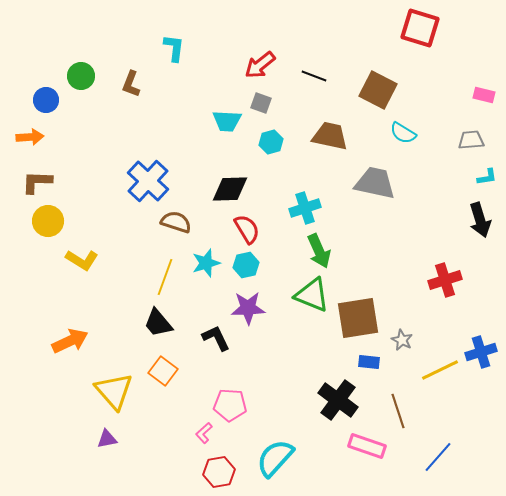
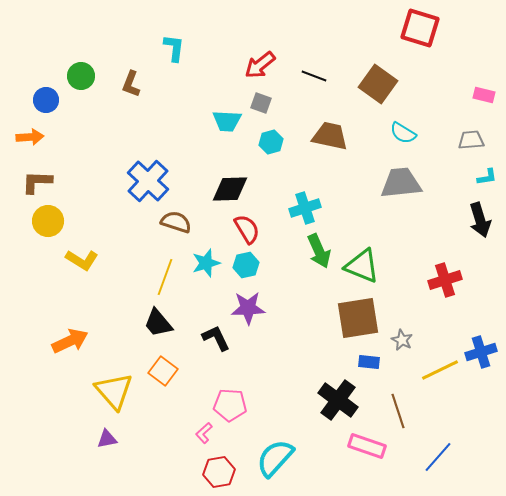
brown square at (378, 90): moved 6 px up; rotated 9 degrees clockwise
gray trapezoid at (375, 183): moved 26 px right; rotated 18 degrees counterclockwise
green triangle at (312, 295): moved 50 px right, 29 px up
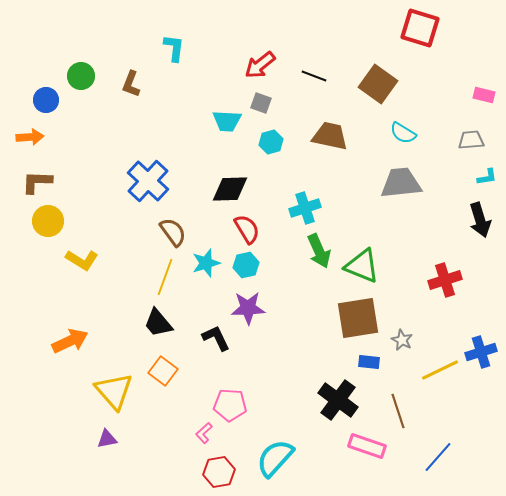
brown semicircle at (176, 222): moved 3 px left, 10 px down; rotated 36 degrees clockwise
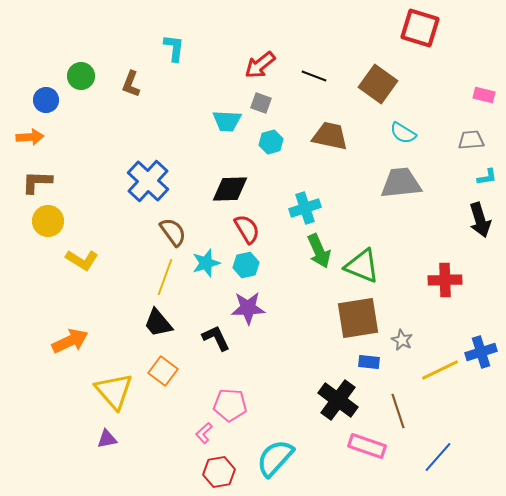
red cross at (445, 280): rotated 16 degrees clockwise
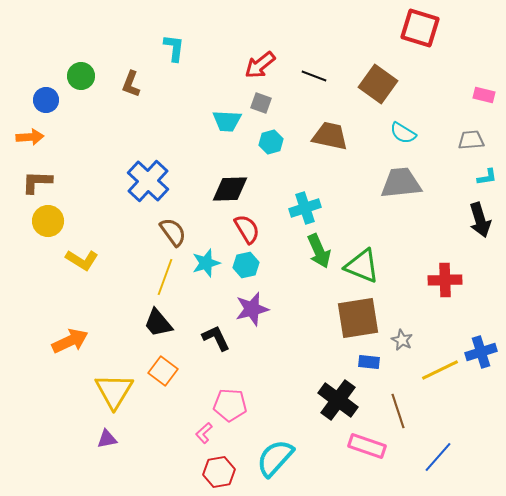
purple star at (248, 308): moved 4 px right, 1 px down; rotated 12 degrees counterclockwise
yellow triangle at (114, 391): rotated 12 degrees clockwise
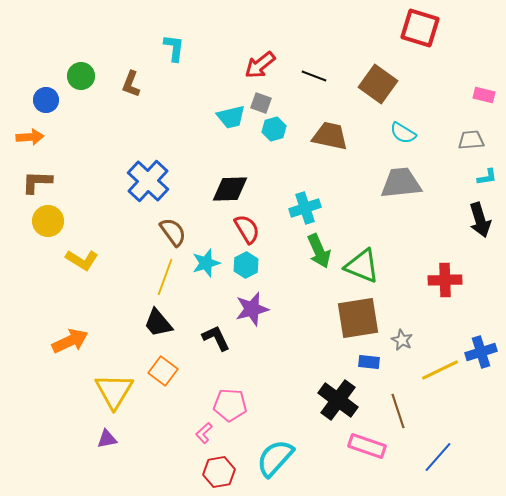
cyan trapezoid at (227, 121): moved 4 px right, 4 px up; rotated 16 degrees counterclockwise
cyan hexagon at (271, 142): moved 3 px right, 13 px up
cyan hexagon at (246, 265): rotated 15 degrees counterclockwise
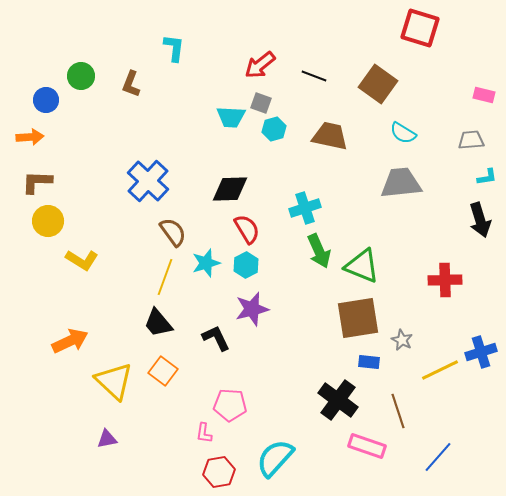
cyan trapezoid at (231, 117): rotated 16 degrees clockwise
yellow triangle at (114, 391): moved 10 px up; rotated 18 degrees counterclockwise
pink L-shape at (204, 433): rotated 40 degrees counterclockwise
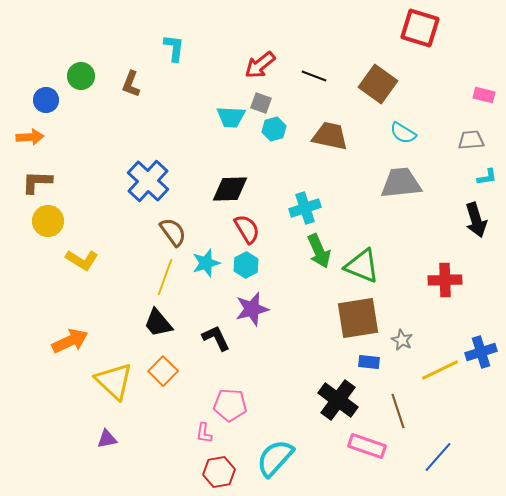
black arrow at (480, 220): moved 4 px left
orange square at (163, 371): rotated 8 degrees clockwise
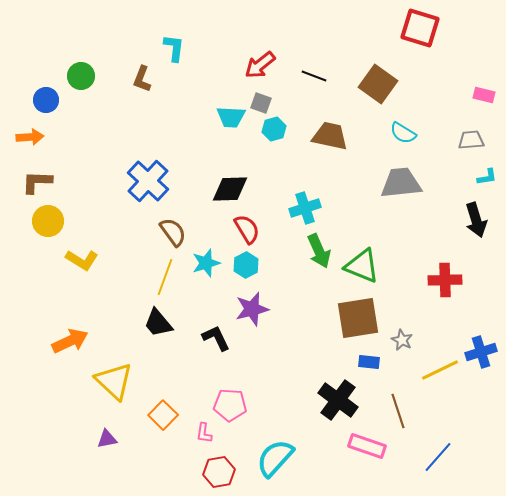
brown L-shape at (131, 84): moved 11 px right, 5 px up
orange square at (163, 371): moved 44 px down
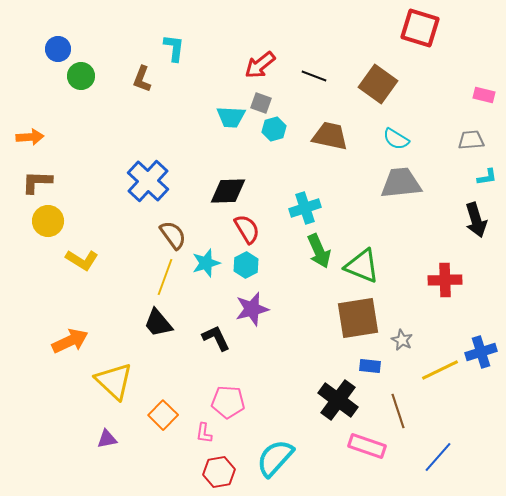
blue circle at (46, 100): moved 12 px right, 51 px up
cyan semicircle at (403, 133): moved 7 px left, 6 px down
black diamond at (230, 189): moved 2 px left, 2 px down
brown semicircle at (173, 232): moved 3 px down
blue rectangle at (369, 362): moved 1 px right, 4 px down
pink pentagon at (230, 405): moved 2 px left, 3 px up
